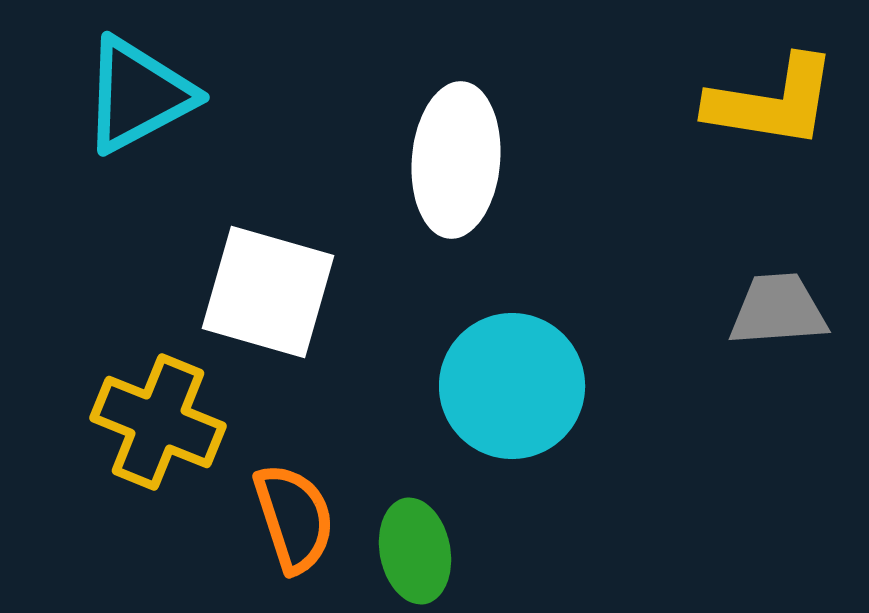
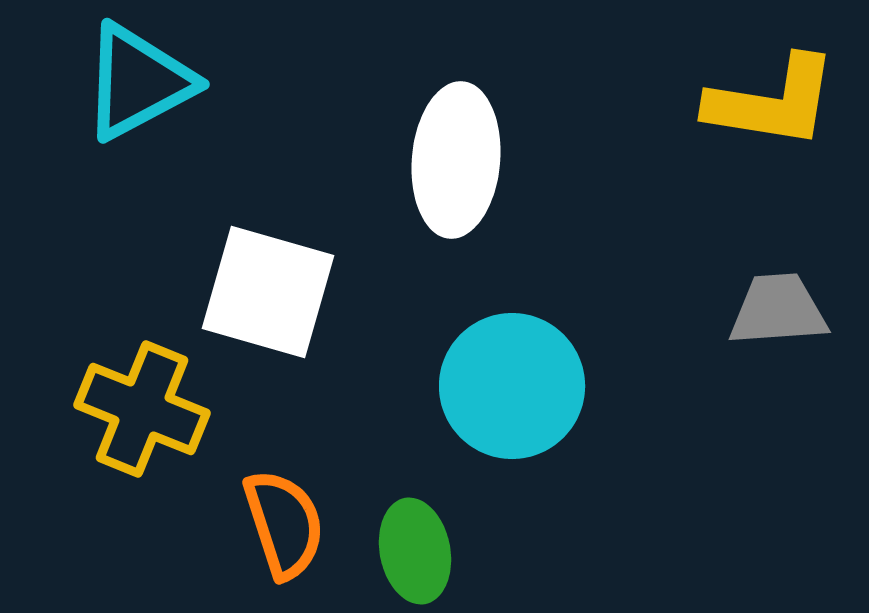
cyan triangle: moved 13 px up
yellow cross: moved 16 px left, 13 px up
orange semicircle: moved 10 px left, 6 px down
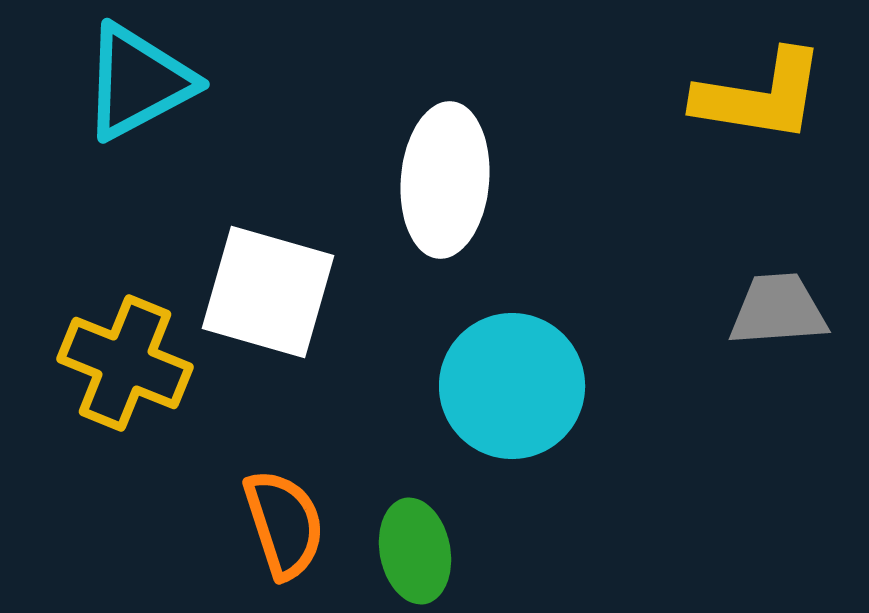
yellow L-shape: moved 12 px left, 6 px up
white ellipse: moved 11 px left, 20 px down
yellow cross: moved 17 px left, 46 px up
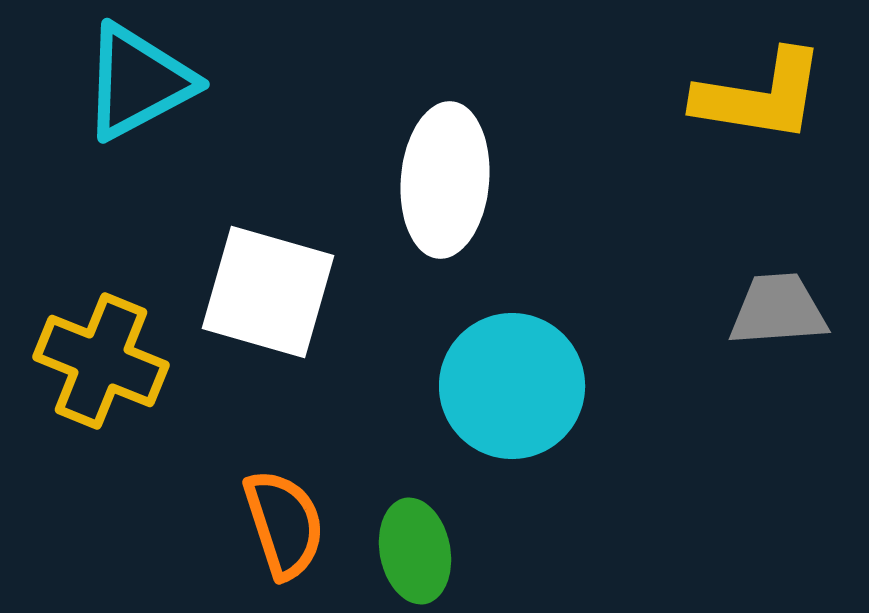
yellow cross: moved 24 px left, 2 px up
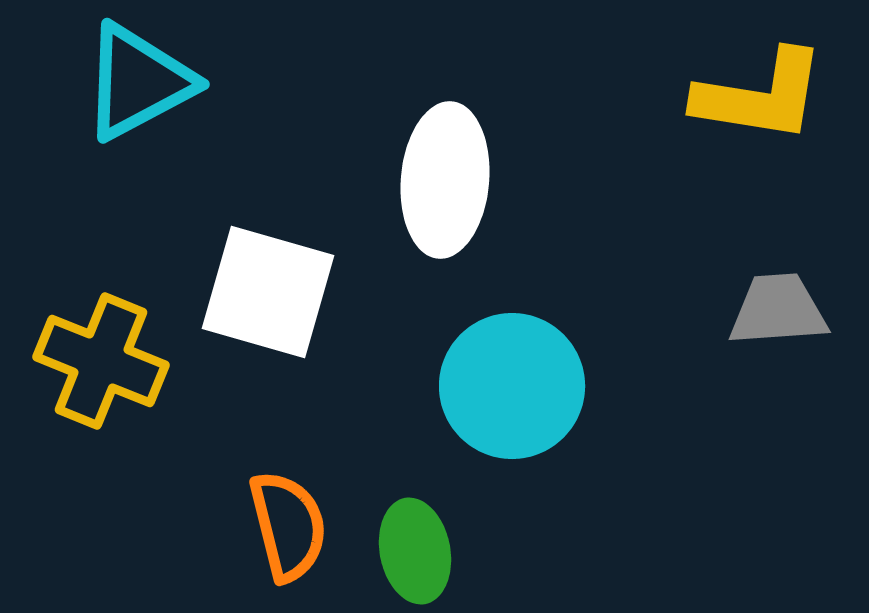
orange semicircle: moved 4 px right, 2 px down; rotated 4 degrees clockwise
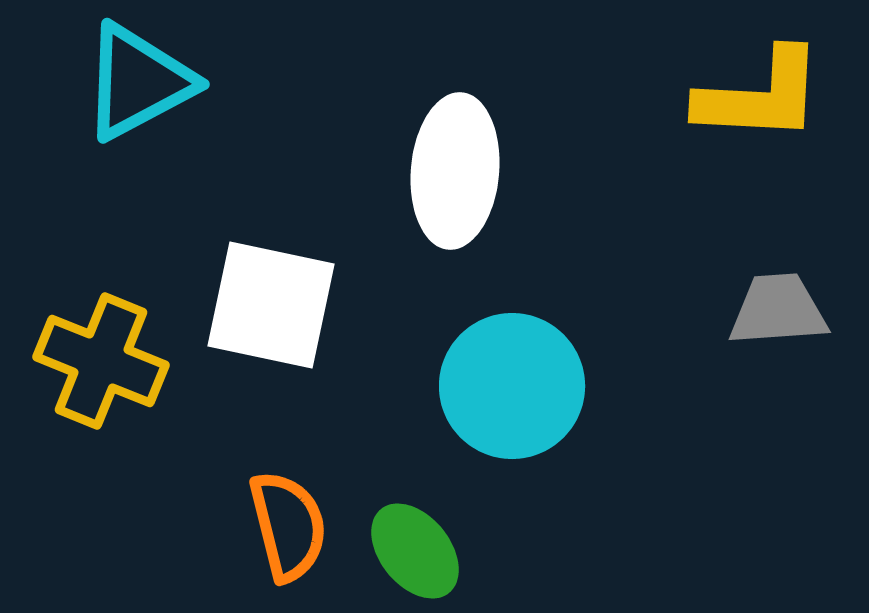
yellow L-shape: rotated 6 degrees counterclockwise
white ellipse: moved 10 px right, 9 px up
white square: moved 3 px right, 13 px down; rotated 4 degrees counterclockwise
green ellipse: rotated 28 degrees counterclockwise
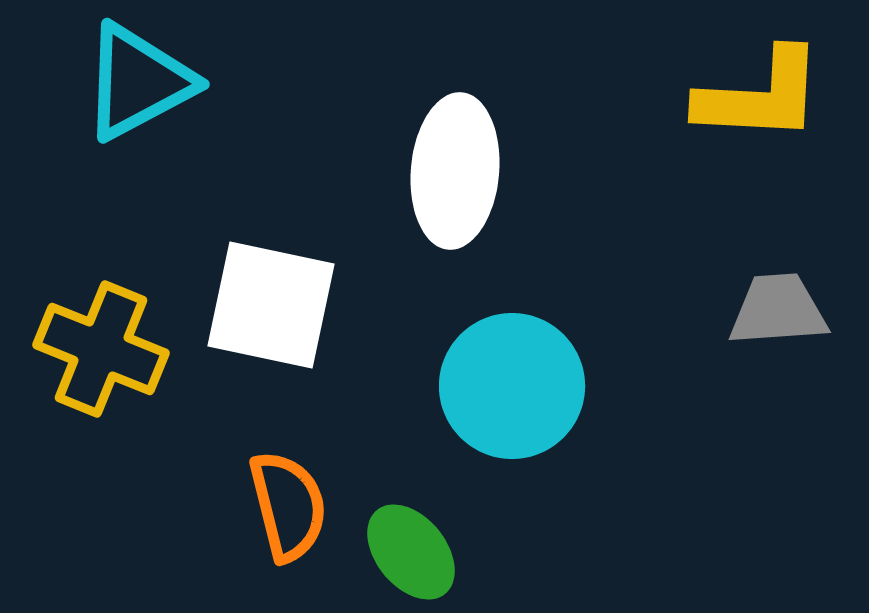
yellow cross: moved 12 px up
orange semicircle: moved 20 px up
green ellipse: moved 4 px left, 1 px down
